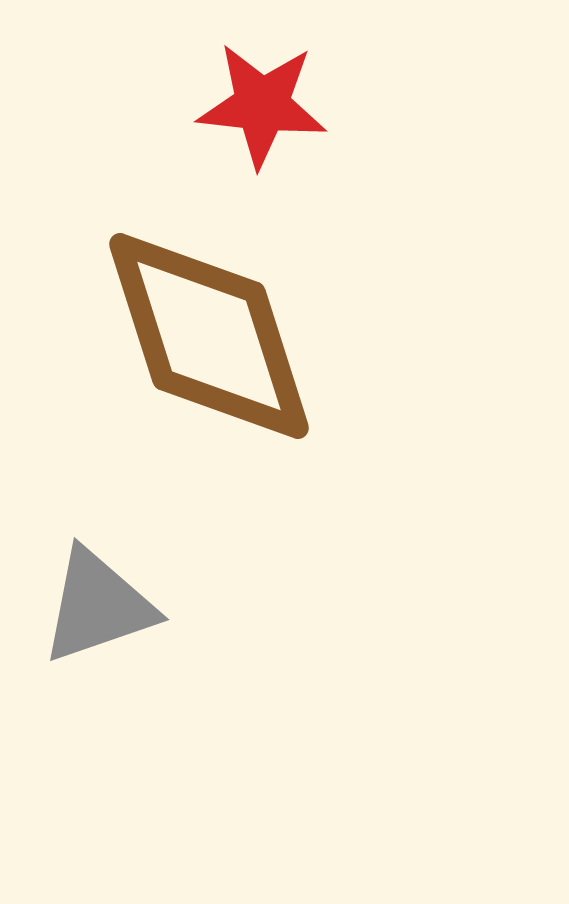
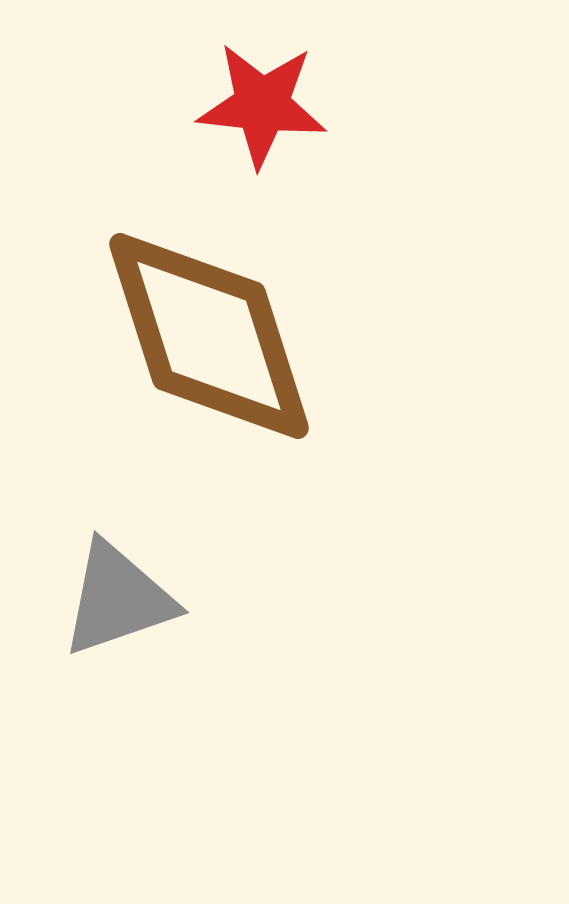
gray triangle: moved 20 px right, 7 px up
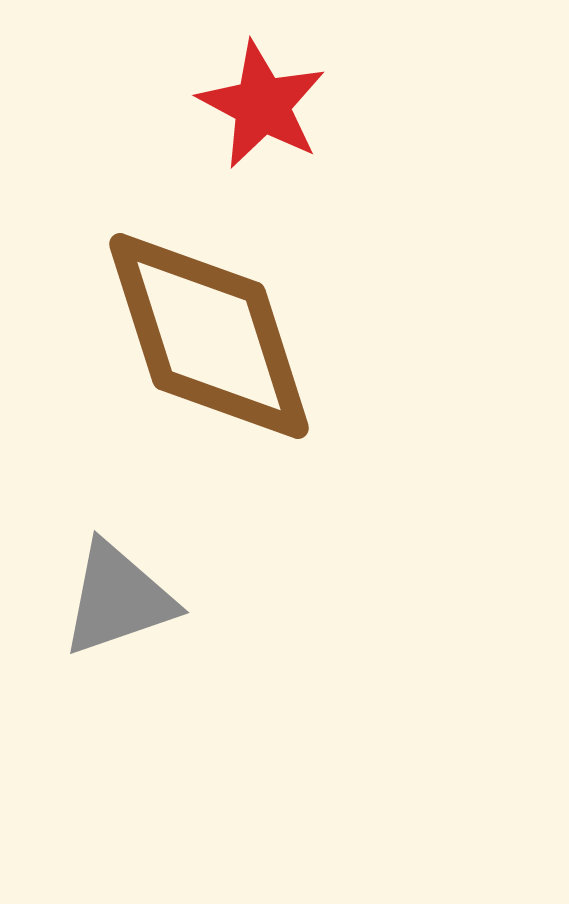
red star: rotated 22 degrees clockwise
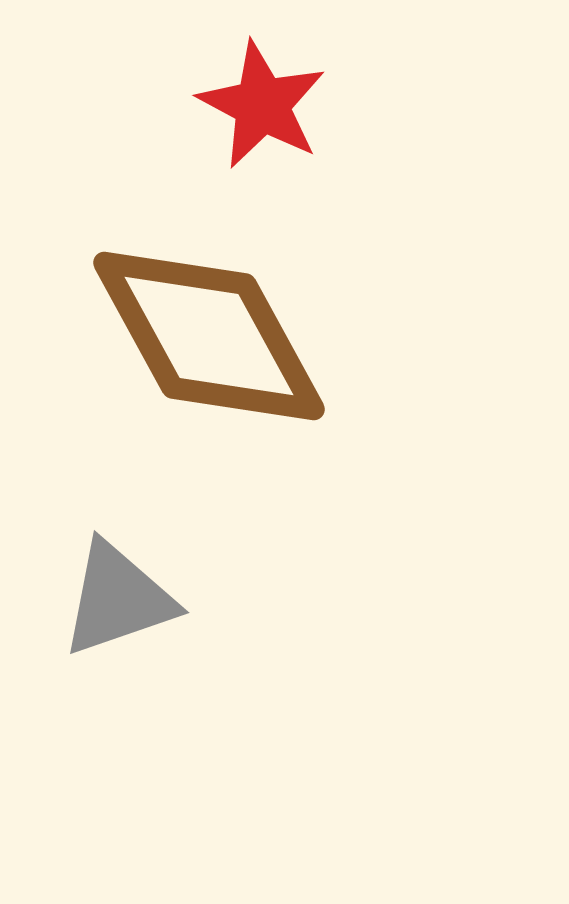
brown diamond: rotated 11 degrees counterclockwise
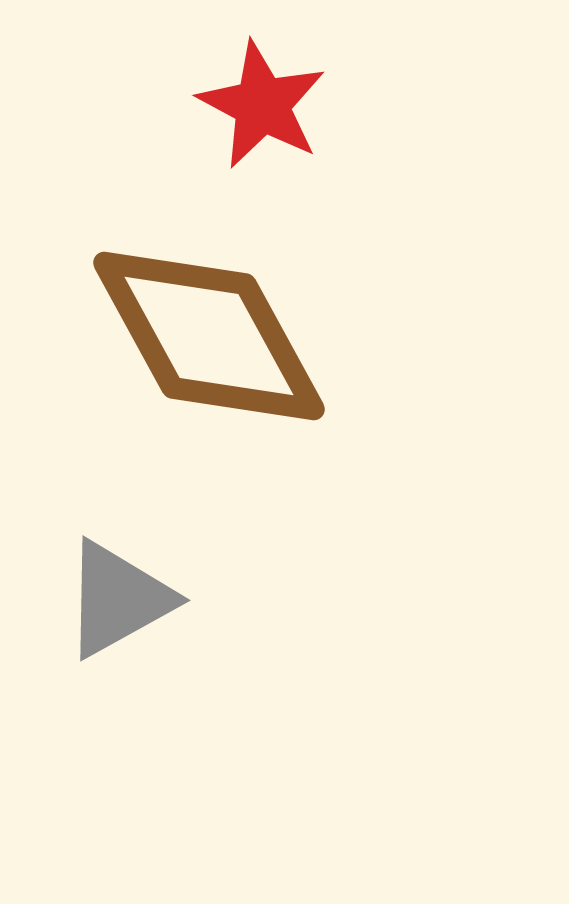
gray triangle: rotated 10 degrees counterclockwise
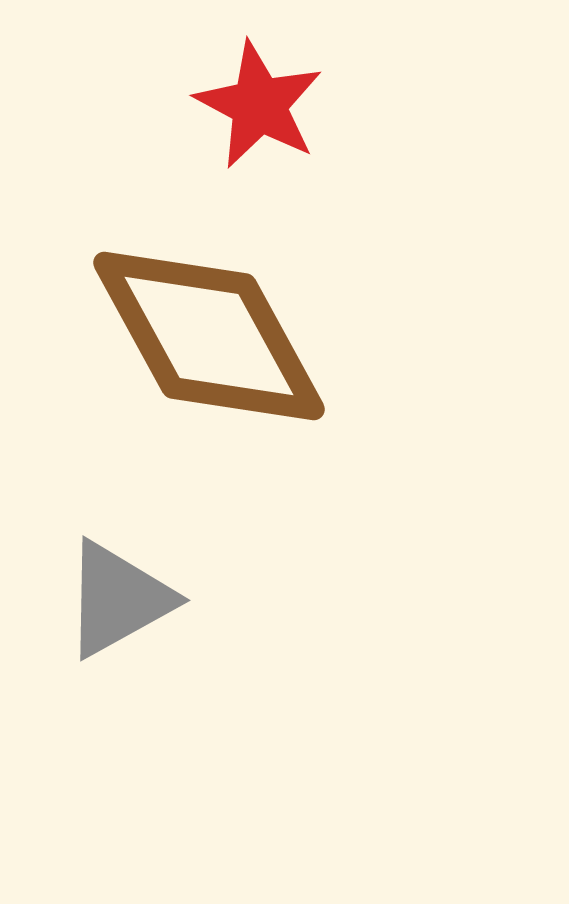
red star: moved 3 px left
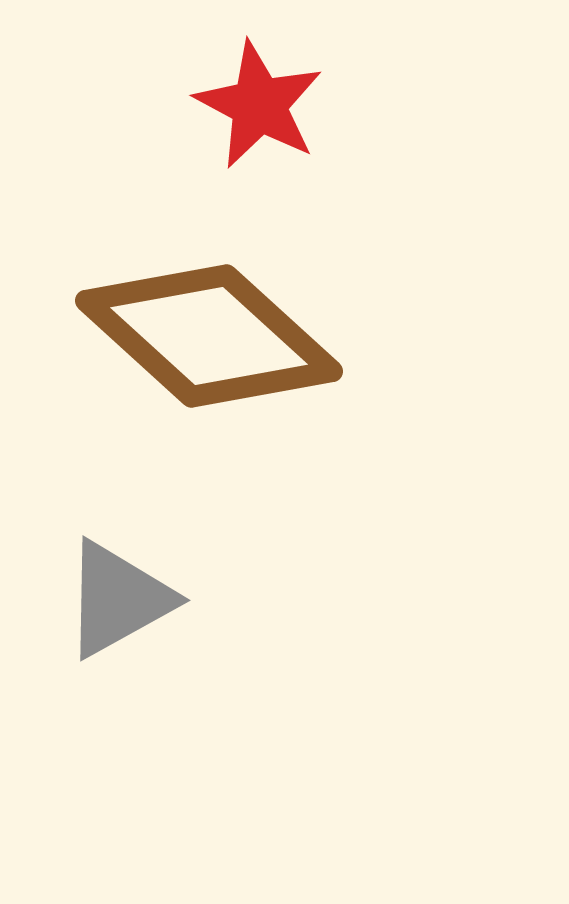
brown diamond: rotated 19 degrees counterclockwise
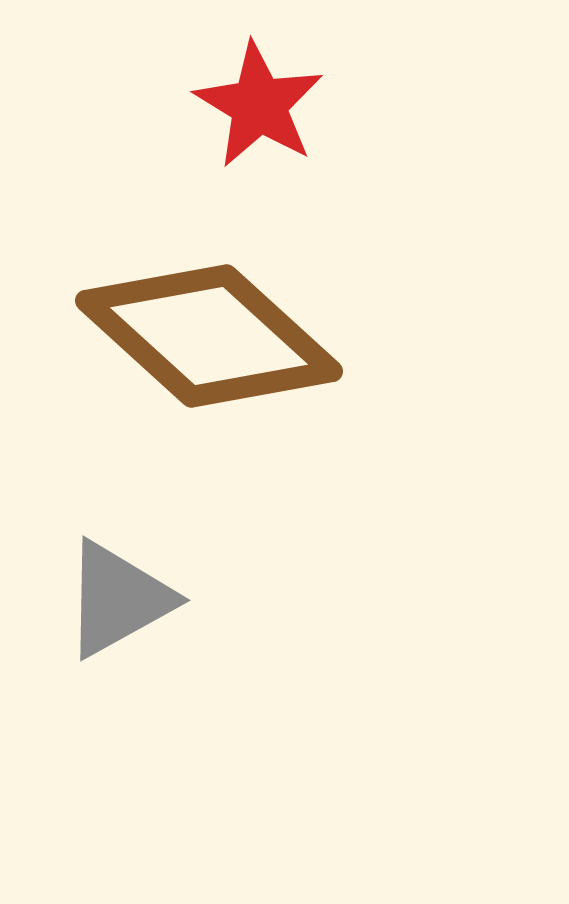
red star: rotated 3 degrees clockwise
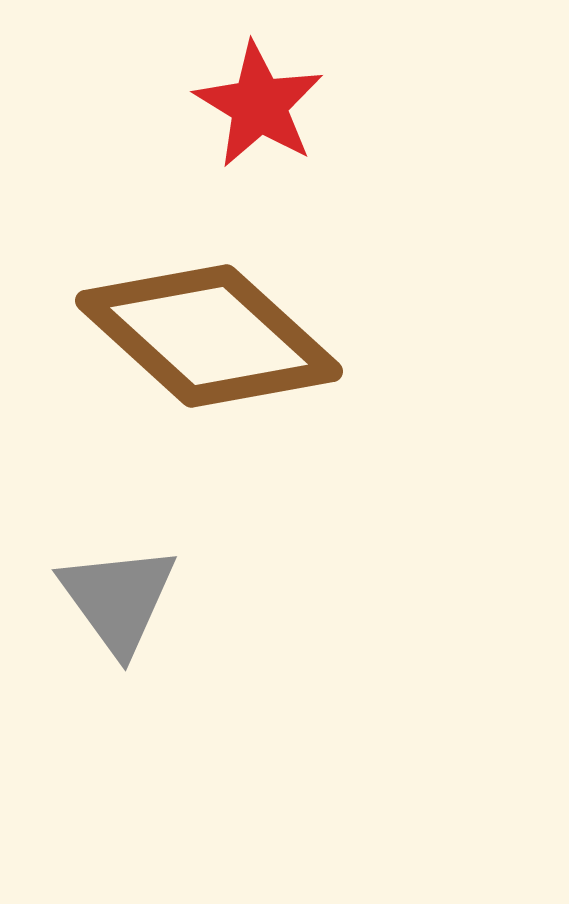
gray triangle: rotated 37 degrees counterclockwise
